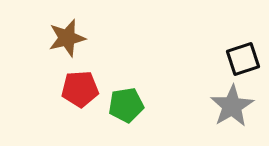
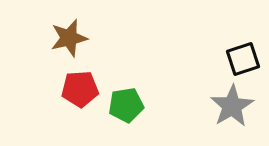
brown star: moved 2 px right
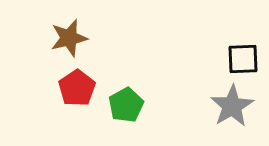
black square: rotated 16 degrees clockwise
red pentagon: moved 3 px left, 1 px up; rotated 30 degrees counterclockwise
green pentagon: rotated 20 degrees counterclockwise
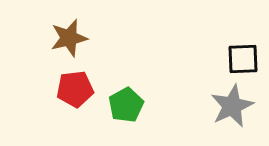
red pentagon: moved 2 px left, 1 px down; rotated 27 degrees clockwise
gray star: rotated 6 degrees clockwise
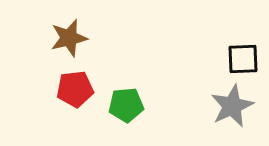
green pentagon: rotated 24 degrees clockwise
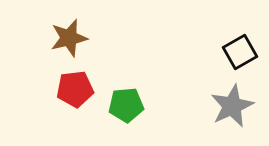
black square: moved 3 px left, 7 px up; rotated 28 degrees counterclockwise
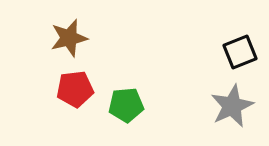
black square: rotated 8 degrees clockwise
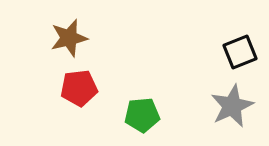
red pentagon: moved 4 px right, 1 px up
green pentagon: moved 16 px right, 10 px down
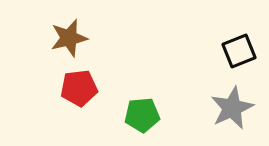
black square: moved 1 px left, 1 px up
gray star: moved 2 px down
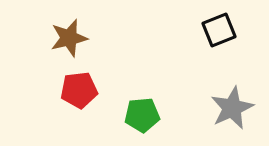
black square: moved 20 px left, 21 px up
red pentagon: moved 2 px down
